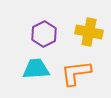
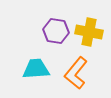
purple hexagon: moved 12 px right, 3 px up; rotated 25 degrees counterclockwise
orange L-shape: rotated 44 degrees counterclockwise
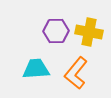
purple hexagon: rotated 10 degrees counterclockwise
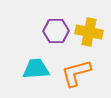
orange L-shape: rotated 36 degrees clockwise
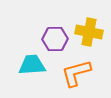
purple hexagon: moved 1 px left, 8 px down
cyan trapezoid: moved 4 px left, 4 px up
